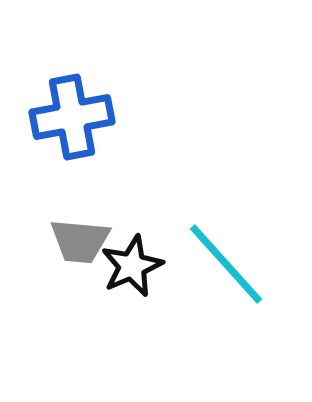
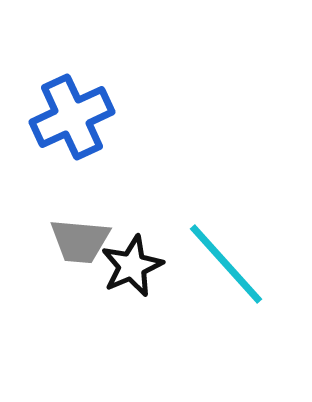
blue cross: rotated 14 degrees counterclockwise
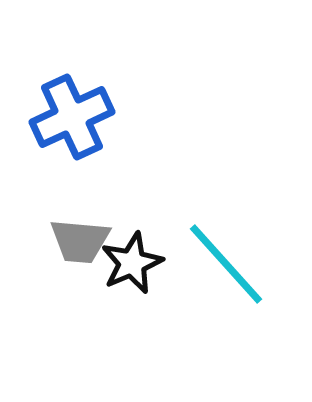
black star: moved 3 px up
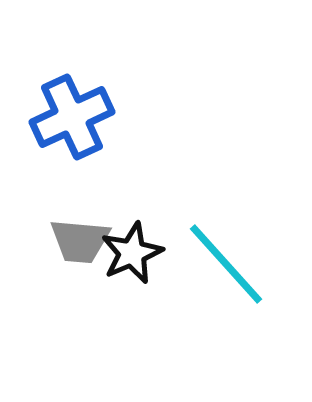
black star: moved 10 px up
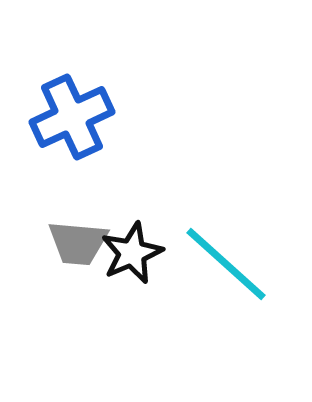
gray trapezoid: moved 2 px left, 2 px down
cyan line: rotated 6 degrees counterclockwise
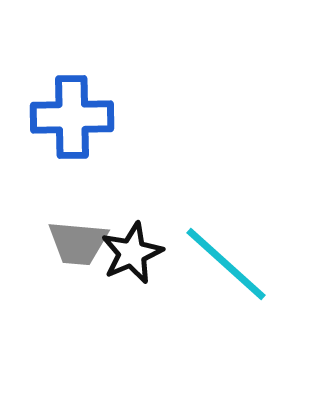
blue cross: rotated 24 degrees clockwise
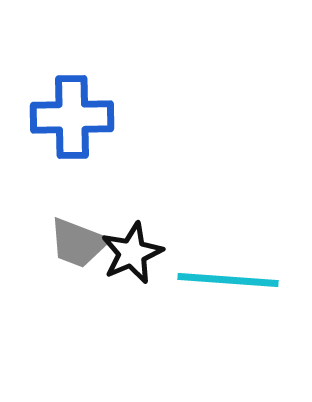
gray trapezoid: rotated 16 degrees clockwise
cyan line: moved 2 px right, 16 px down; rotated 38 degrees counterclockwise
